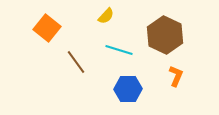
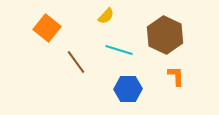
orange L-shape: rotated 25 degrees counterclockwise
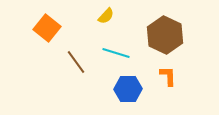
cyan line: moved 3 px left, 3 px down
orange L-shape: moved 8 px left
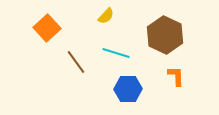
orange square: rotated 8 degrees clockwise
orange L-shape: moved 8 px right
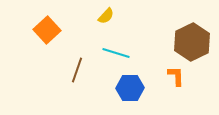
orange square: moved 2 px down
brown hexagon: moved 27 px right, 7 px down; rotated 9 degrees clockwise
brown line: moved 1 px right, 8 px down; rotated 55 degrees clockwise
blue hexagon: moved 2 px right, 1 px up
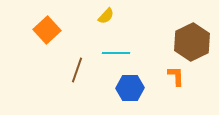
cyan line: rotated 16 degrees counterclockwise
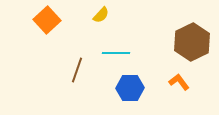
yellow semicircle: moved 5 px left, 1 px up
orange square: moved 10 px up
orange L-shape: moved 3 px right, 6 px down; rotated 35 degrees counterclockwise
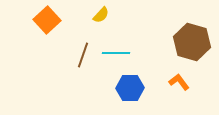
brown hexagon: rotated 18 degrees counterclockwise
brown line: moved 6 px right, 15 px up
